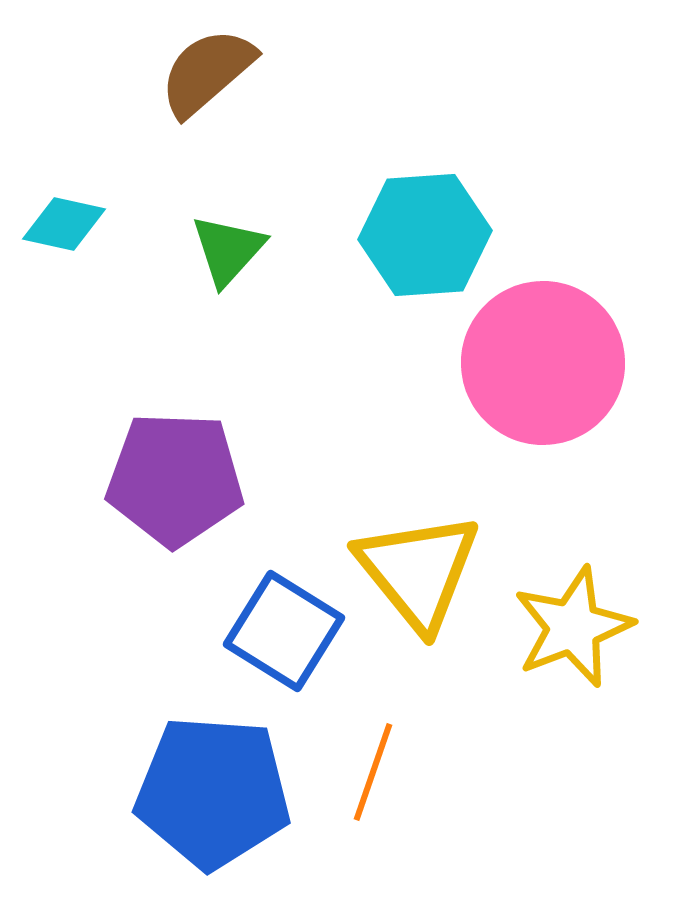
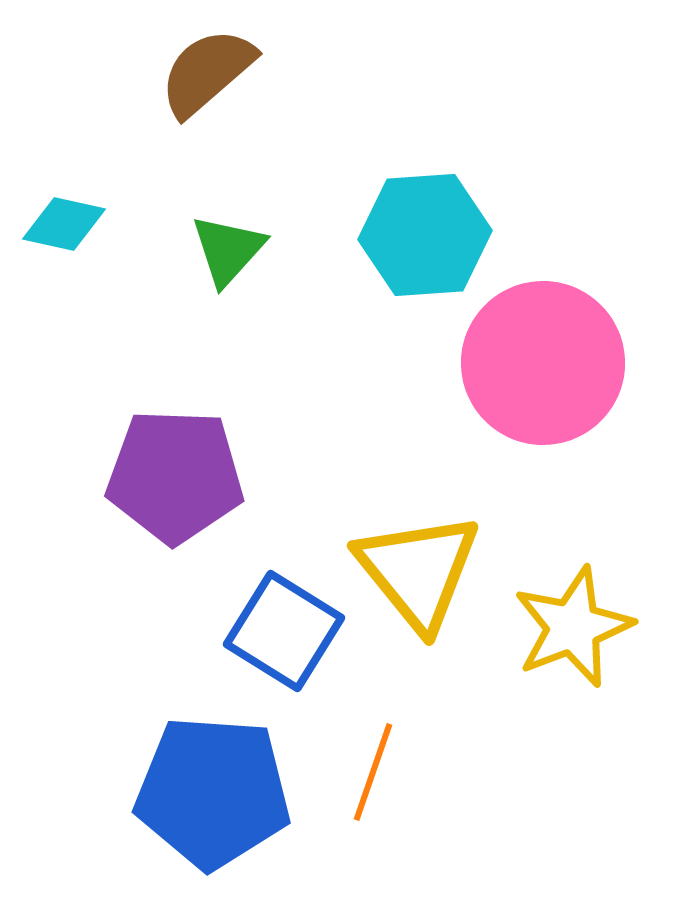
purple pentagon: moved 3 px up
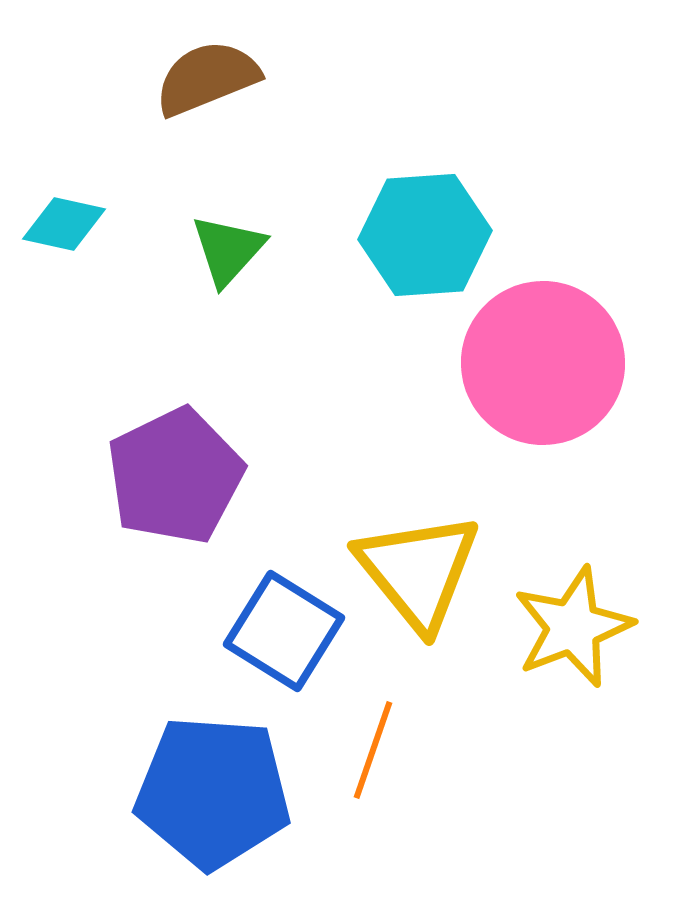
brown semicircle: moved 6 px down; rotated 19 degrees clockwise
purple pentagon: rotated 28 degrees counterclockwise
orange line: moved 22 px up
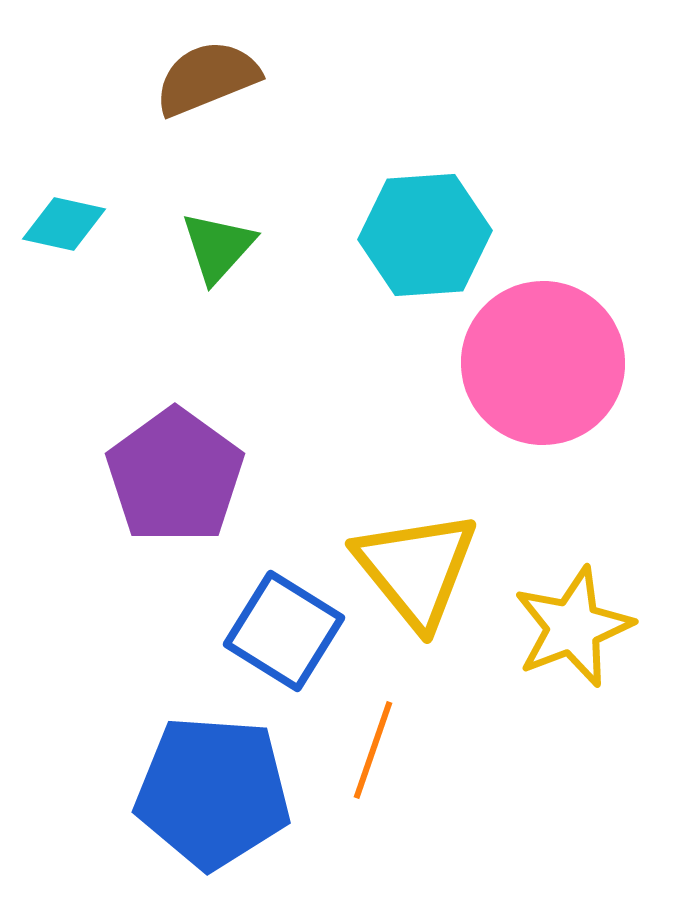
green triangle: moved 10 px left, 3 px up
purple pentagon: rotated 10 degrees counterclockwise
yellow triangle: moved 2 px left, 2 px up
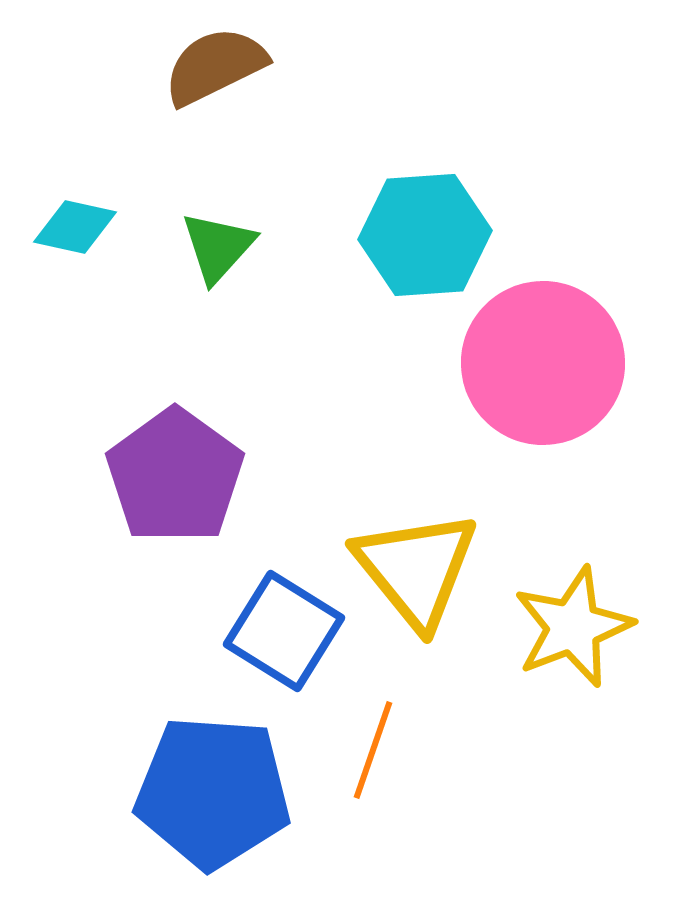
brown semicircle: moved 8 px right, 12 px up; rotated 4 degrees counterclockwise
cyan diamond: moved 11 px right, 3 px down
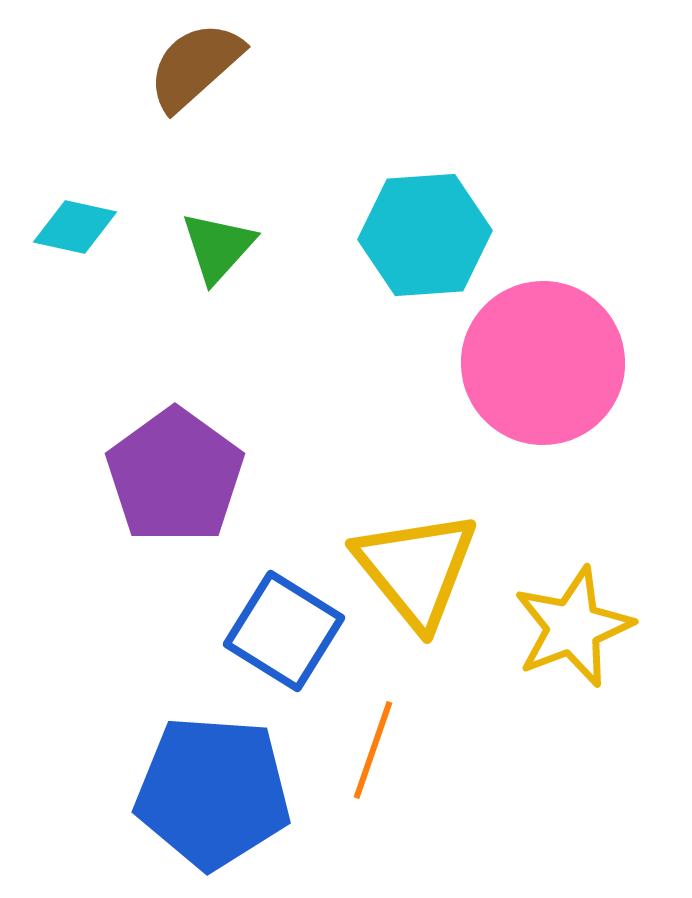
brown semicircle: moved 20 px left; rotated 16 degrees counterclockwise
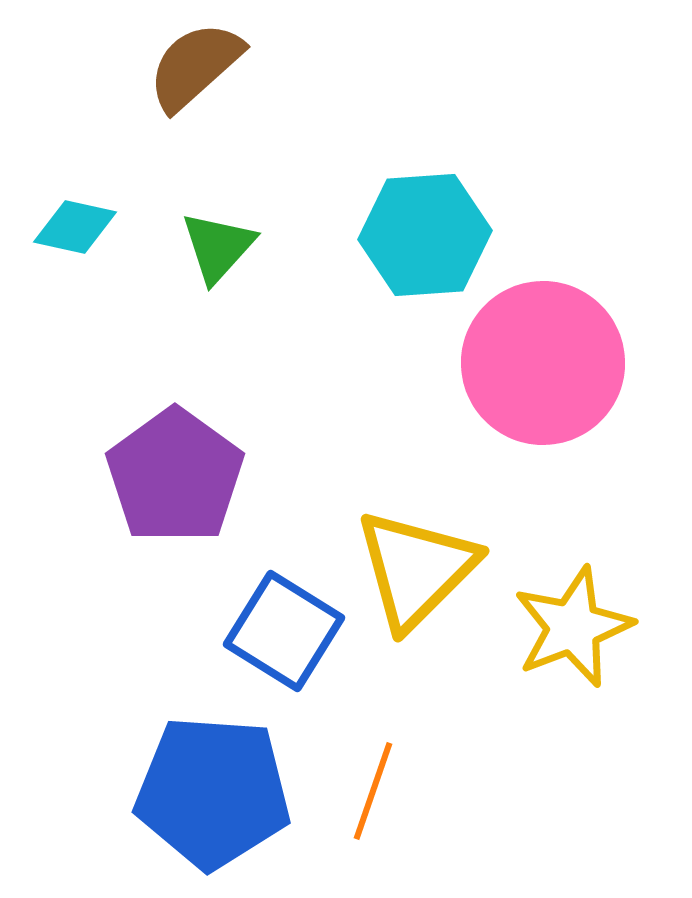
yellow triangle: rotated 24 degrees clockwise
orange line: moved 41 px down
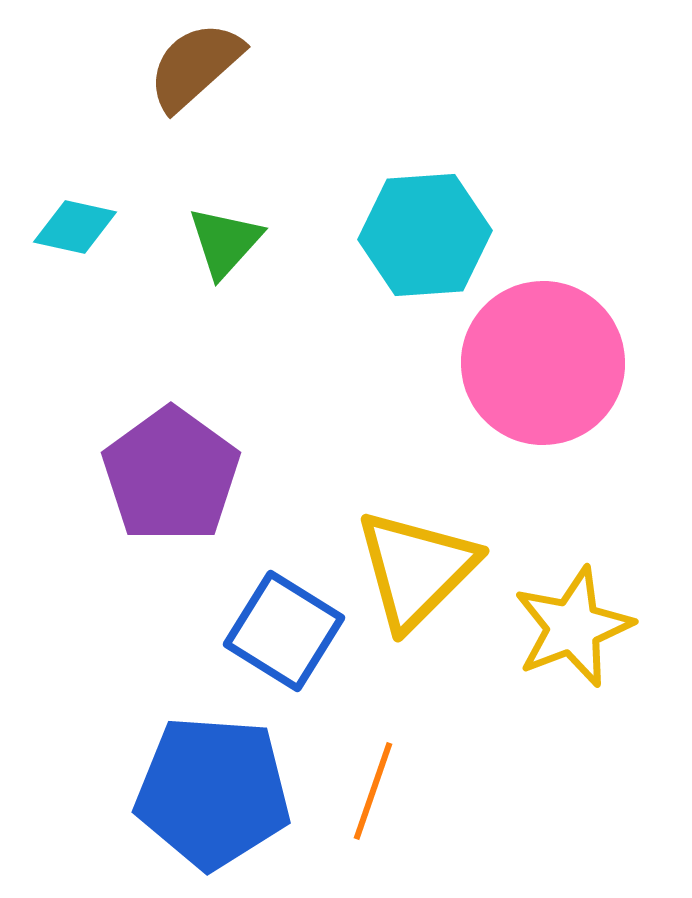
green triangle: moved 7 px right, 5 px up
purple pentagon: moved 4 px left, 1 px up
